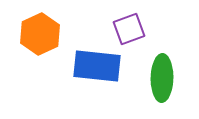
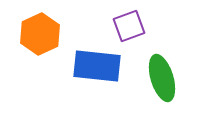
purple square: moved 3 px up
green ellipse: rotated 18 degrees counterclockwise
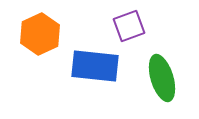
blue rectangle: moved 2 px left
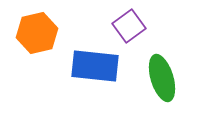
purple square: rotated 16 degrees counterclockwise
orange hexagon: moved 3 px left, 1 px up; rotated 12 degrees clockwise
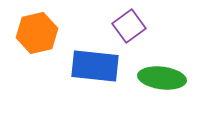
green ellipse: rotated 66 degrees counterclockwise
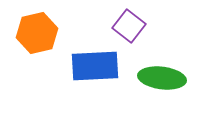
purple square: rotated 16 degrees counterclockwise
blue rectangle: rotated 9 degrees counterclockwise
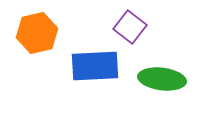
purple square: moved 1 px right, 1 px down
green ellipse: moved 1 px down
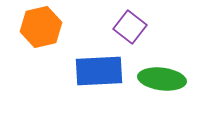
orange hexagon: moved 4 px right, 6 px up
blue rectangle: moved 4 px right, 5 px down
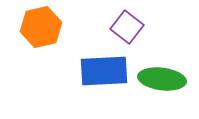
purple square: moved 3 px left
blue rectangle: moved 5 px right
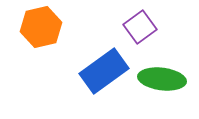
purple square: moved 13 px right; rotated 16 degrees clockwise
blue rectangle: rotated 33 degrees counterclockwise
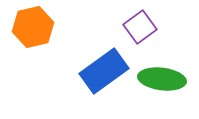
orange hexagon: moved 8 px left
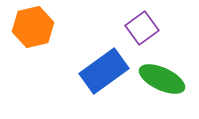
purple square: moved 2 px right, 1 px down
green ellipse: rotated 18 degrees clockwise
